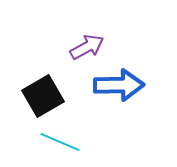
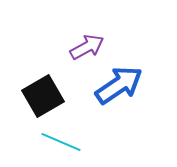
blue arrow: rotated 33 degrees counterclockwise
cyan line: moved 1 px right
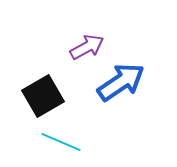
blue arrow: moved 2 px right, 3 px up
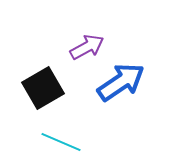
black square: moved 8 px up
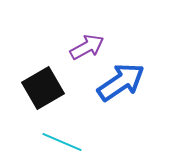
cyan line: moved 1 px right
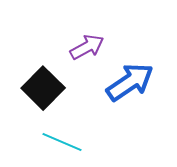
blue arrow: moved 9 px right
black square: rotated 15 degrees counterclockwise
